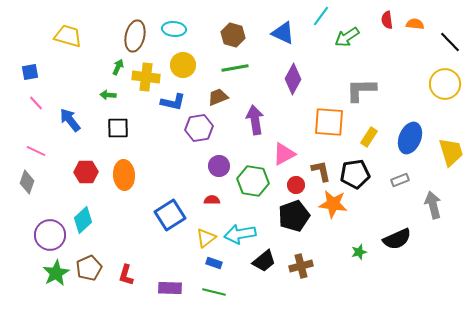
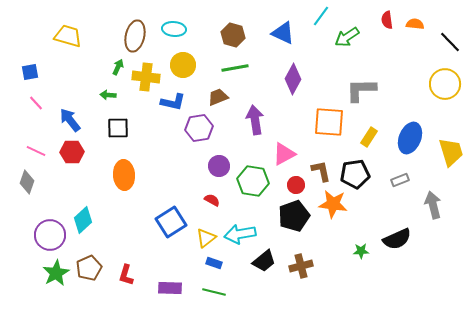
red hexagon at (86, 172): moved 14 px left, 20 px up
red semicircle at (212, 200): rotated 28 degrees clockwise
blue square at (170, 215): moved 1 px right, 7 px down
green star at (359, 252): moved 2 px right, 1 px up; rotated 14 degrees clockwise
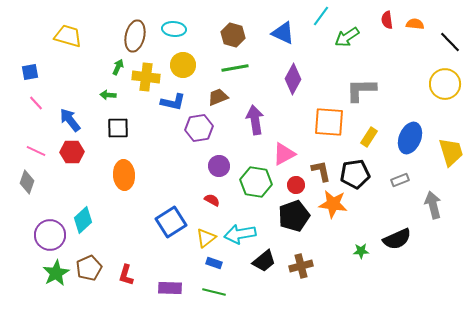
green hexagon at (253, 181): moved 3 px right, 1 px down
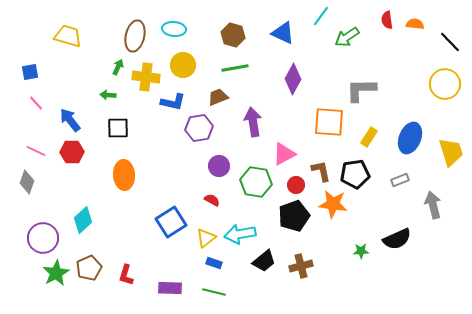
purple arrow at (255, 120): moved 2 px left, 2 px down
purple circle at (50, 235): moved 7 px left, 3 px down
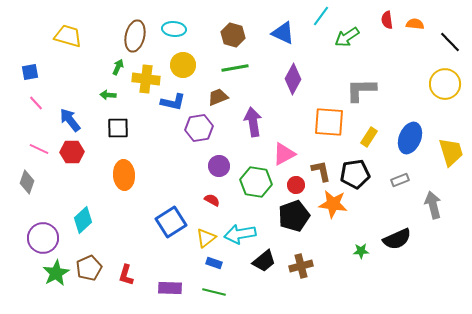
yellow cross at (146, 77): moved 2 px down
pink line at (36, 151): moved 3 px right, 2 px up
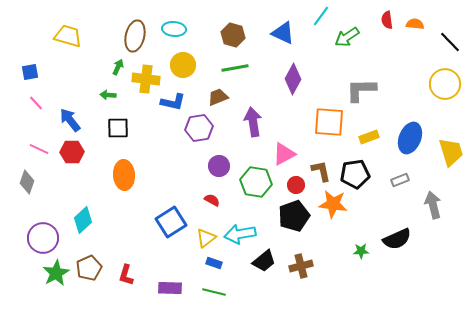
yellow rectangle at (369, 137): rotated 36 degrees clockwise
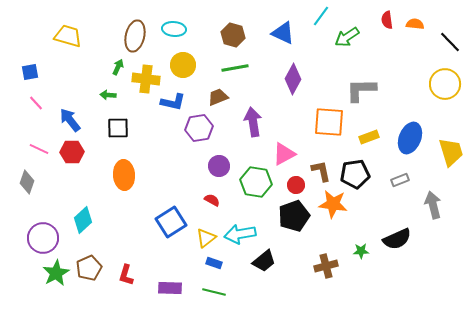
brown cross at (301, 266): moved 25 px right
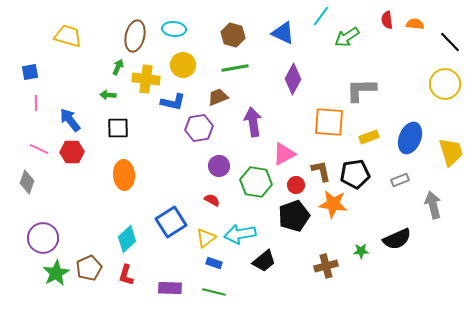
pink line at (36, 103): rotated 42 degrees clockwise
cyan diamond at (83, 220): moved 44 px right, 19 px down
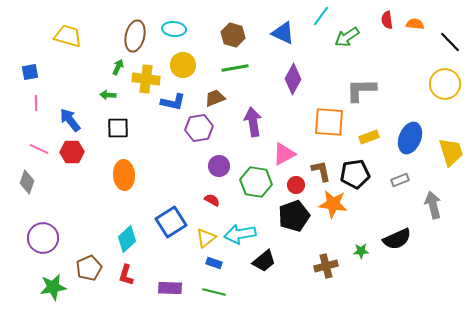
brown trapezoid at (218, 97): moved 3 px left, 1 px down
green star at (56, 273): moved 3 px left, 14 px down; rotated 20 degrees clockwise
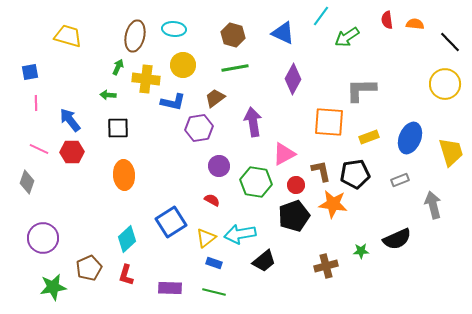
brown trapezoid at (215, 98): rotated 15 degrees counterclockwise
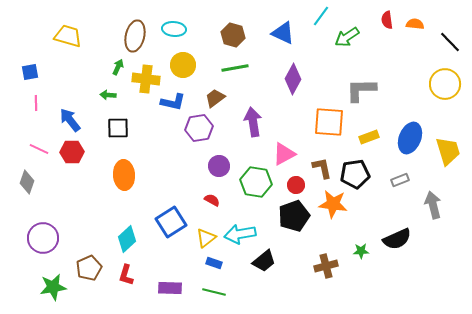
yellow trapezoid at (451, 152): moved 3 px left, 1 px up
brown L-shape at (321, 171): moved 1 px right, 3 px up
